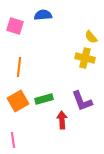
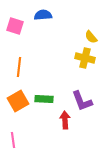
green rectangle: rotated 18 degrees clockwise
red arrow: moved 3 px right
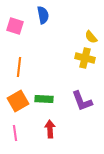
blue semicircle: rotated 84 degrees clockwise
red arrow: moved 15 px left, 9 px down
pink line: moved 2 px right, 7 px up
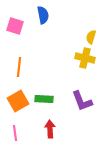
yellow semicircle: rotated 56 degrees clockwise
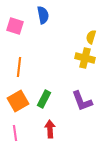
green rectangle: rotated 66 degrees counterclockwise
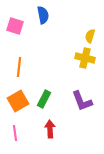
yellow semicircle: moved 1 px left, 1 px up
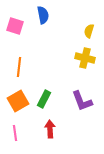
yellow semicircle: moved 1 px left, 5 px up
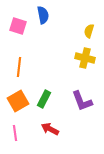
pink square: moved 3 px right
red arrow: rotated 60 degrees counterclockwise
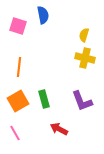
yellow semicircle: moved 5 px left, 4 px down
green rectangle: rotated 42 degrees counterclockwise
red arrow: moved 9 px right
pink line: rotated 21 degrees counterclockwise
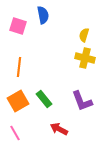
green rectangle: rotated 24 degrees counterclockwise
